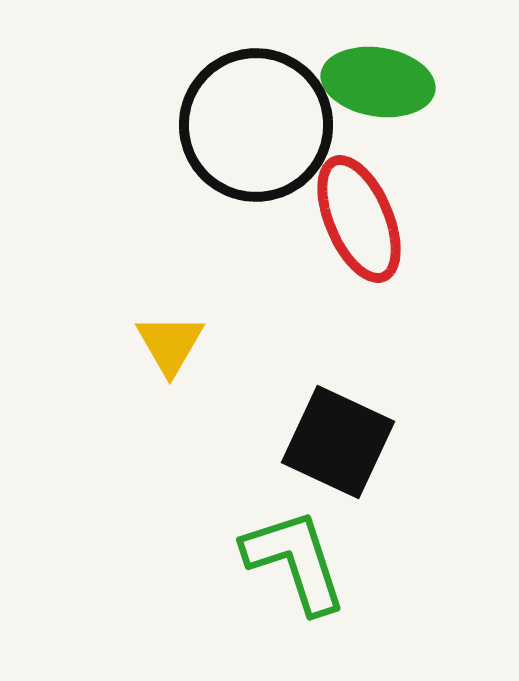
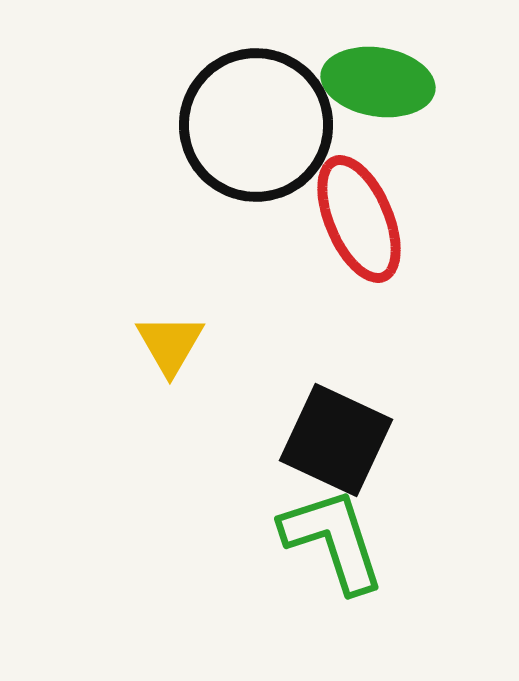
black square: moved 2 px left, 2 px up
green L-shape: moved 38 px right, 21 px up
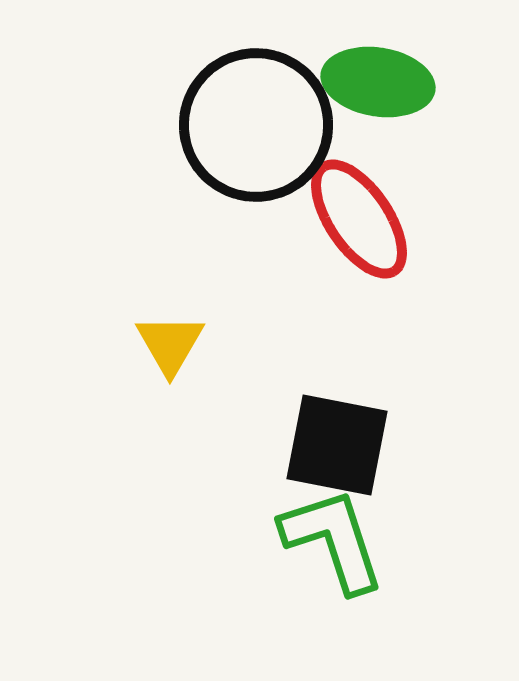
red ellipse: rotated 11 degrees counterclockwise
black square: moved 1 px right, 5 px down; rotated 14 degrees counterclockwise
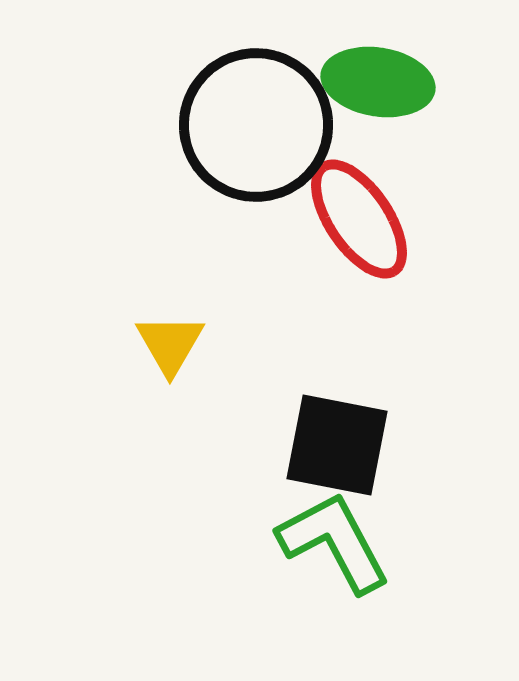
green L-shape: moved 1 px right, 2 px down; rotated 10 degrees counterclockwise
